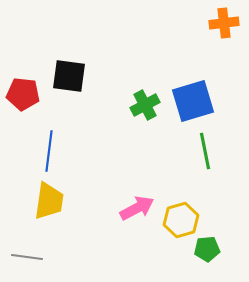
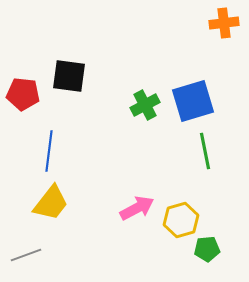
yellow trapezoid: moved 2 px right, 2 px down; rotated 30 degrees clockwise
gray line: moved 1 px left, 2 px up; rotated 28 degrees counterclockwise
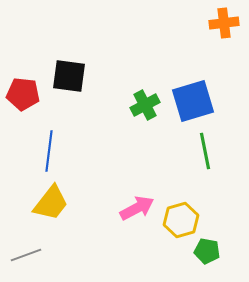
green pentagon: moved 2 px down; rotated 15 degrees clockwise
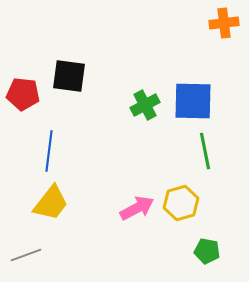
blue square: rotated 18 degrees clockwise
yellow hexagon: moved 17 px up
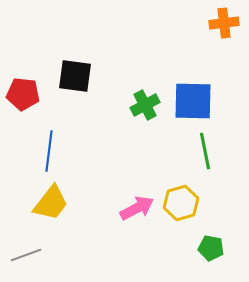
black square: moved 6 px right
green pentagon: moved 4 px right, 3 px up
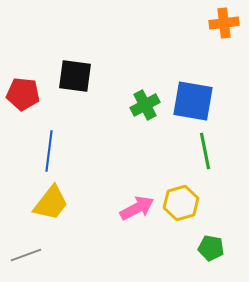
blue square: rotated 9 degrees clockwise
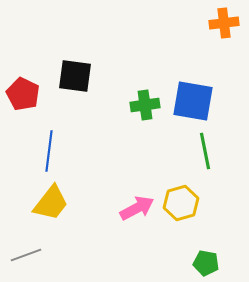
red pentagon: rotated 20 degrees clockwise
green cross: rotated 20 degrees clockwise
green pentagon: moved 5 px left, 15 px down
